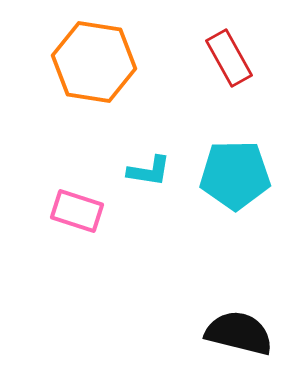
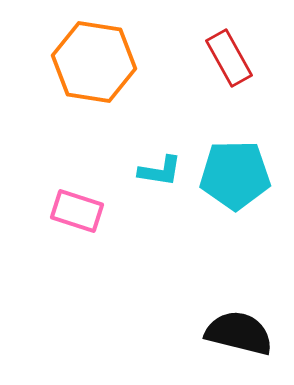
cyan L-shape: moved 11 px right
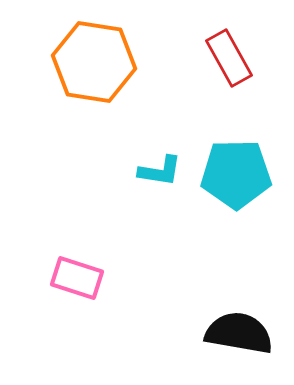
cyan pentagon: moved 1 px right, 1 px up
pink rectangle: moved 67 px down
black semicircle: rotated 4 degrees counterclockwise
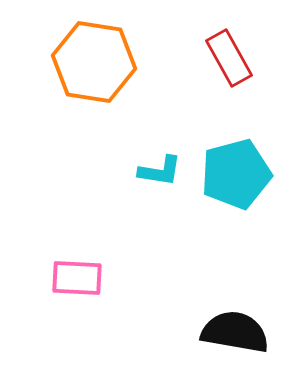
cyan pentagon: rotated 14 degrees counterclockwise
pink rectangle: rotated 15 degrees counterclockwise
black semicircle: moved 4 px left, 1 px up
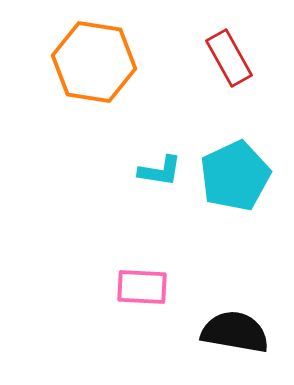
cyan pentagon: moved 1 px left, 2 px down; rotated 10 degrees counterclockwise
pink rectangle: moved 65 px right, 9 px down
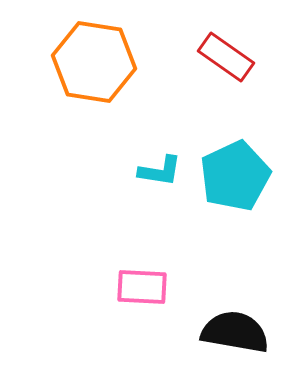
red rectangle: moved 3 px left, 1 px up; rotated 26 degrees counterclockwise
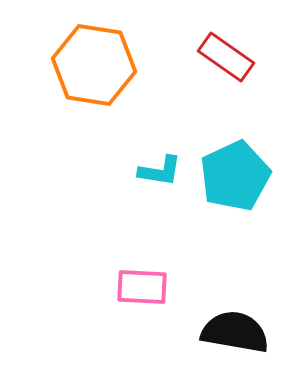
orange hexagon: moved 3 px down
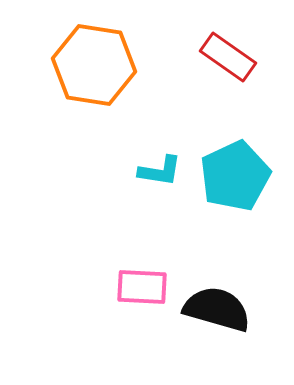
red rectangle: moved 2 px right
black semicircle: moved 18 px left, 23 px up; rotated 6 degrees clockwise
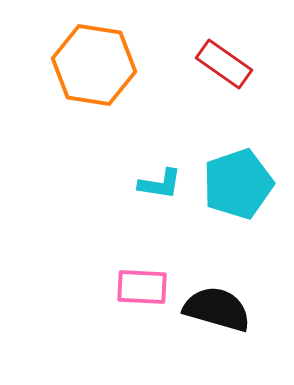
red rectangle: moved 4 px left, 7 px down
cyan L-shape: moved 13 px down
cyan pentagon: moved 3 px right, 8 px down; rotated 6 degrees clockwise
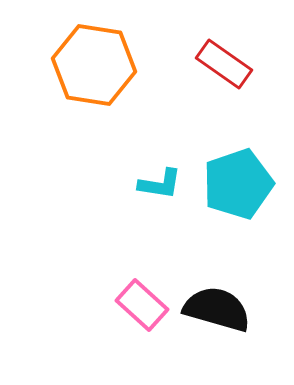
pink rectangle: moved 18 px down; rotated 39 degrees clockwise
